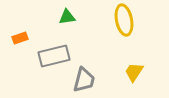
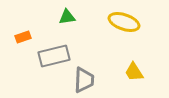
yellow ellipse: moved 2 px down; rotated 60 degrees counterclockwise
orange rectangle: moved 3 px right, 1 px up
yellow trapezoid: rotated 65 degrees counterclockwise
gray trapezoid: rotated 12 degrees counterclockwise
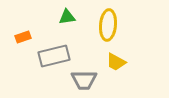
yellow ellipse: moved 16 px left, 3 px down; rotated 76 degrees clockwise
yellow trapezoid: moved 18 px left, 10 px up; rotated 30 degrees counterclockwise
gray trapezoid: rotated 88 degrees clockwise
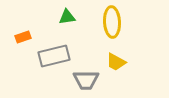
yellow ellipse: moved 4 px right, 3 px up; rotated 8 degrees counterclockwise
gray trapezoid: moved 2 px right
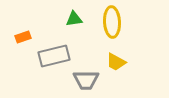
green triangle: moved 7 px right, 2 px down
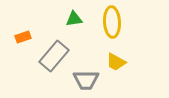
gray rectangle: rotated 36 degrees counterclockwise
